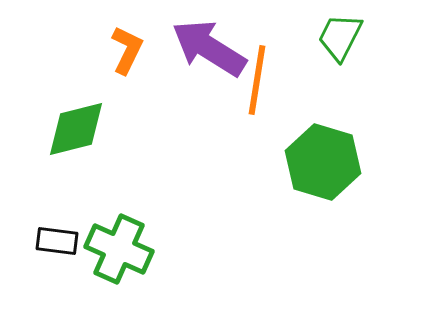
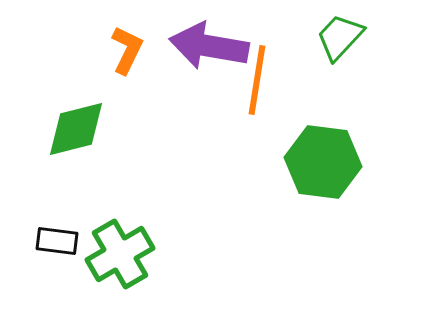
green trapezoid: rotated 16 degrees clockwise
purple arrow: moved 2 px up; rotated 22 degrees counterclockwise
green hexagon: rotated 10 degrees counterclockwise
green cross: moved 1 px right, 5 px down; rotated 36 degrees clockwise
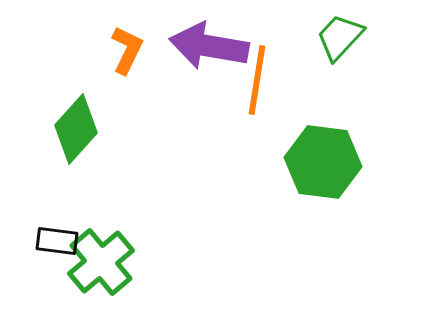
green diamond: rotated 34 degrees counterclockwise
green cross: moved 19 px left, 8 px down; rotated 10 degrees counterclockwise
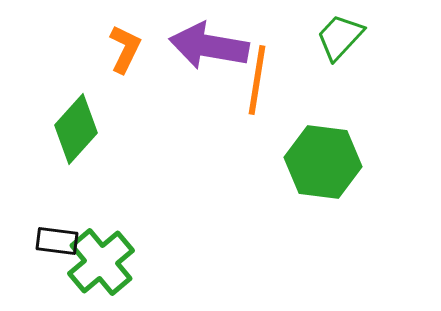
orange L-shape: moved 2 px left, 1 px up
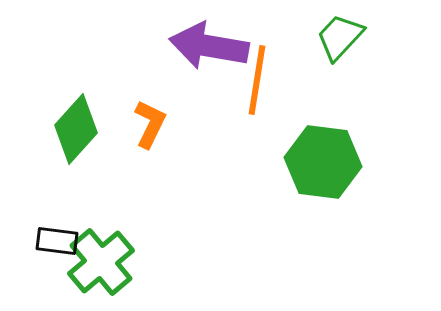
orange L-shape: moved 25 px right, 75 px down
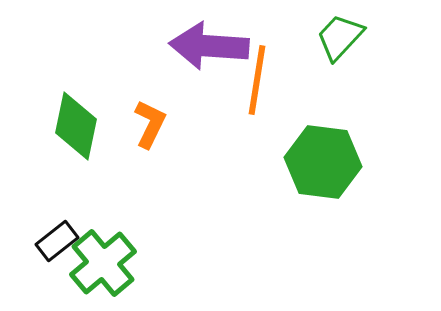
purple arrow: rotated 6 degrees counterclockwise
green diamond: moved 3 px up; rotated 30 degrees counterclockwise
black rectangle: rotated 45 degrees counterclockwise
green cross: moved 2 px right, 1 px down
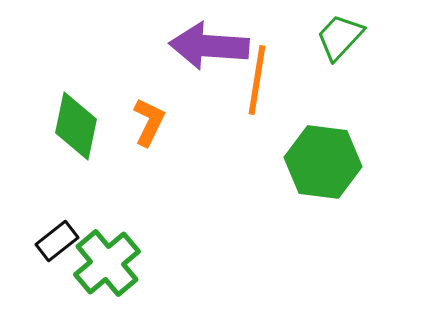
orange L-shape: moved 1 px left, 2 px up
green cross: moved 4 px right
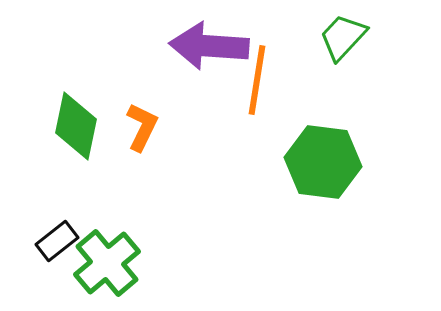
green trapezoid: moved 3 px right
orange L-shape: moved 7 px left, 5 px down
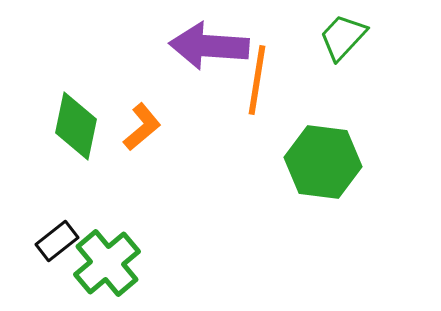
orange L-shape: rotated 24 degrees clockwise
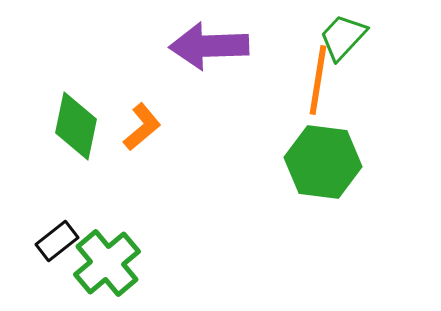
purple arrow: rotated 6 degrees counterclockwise
orange line: moved 61 px right
